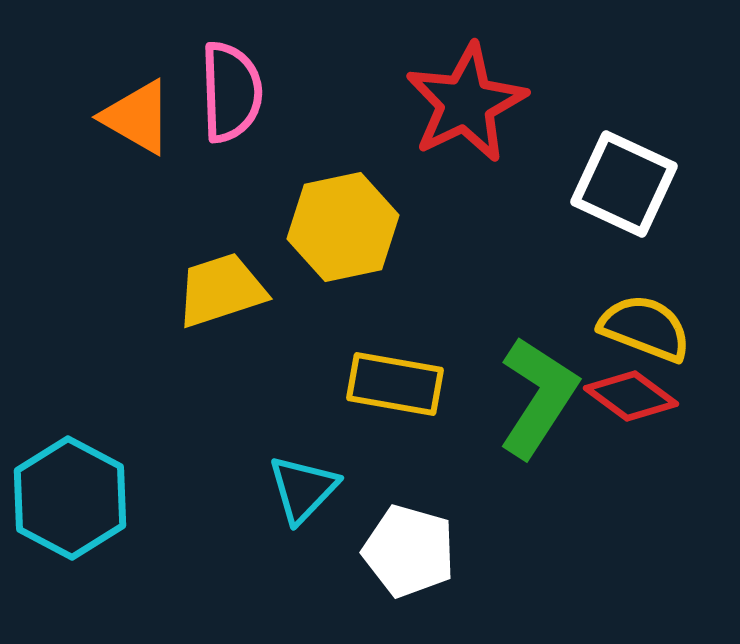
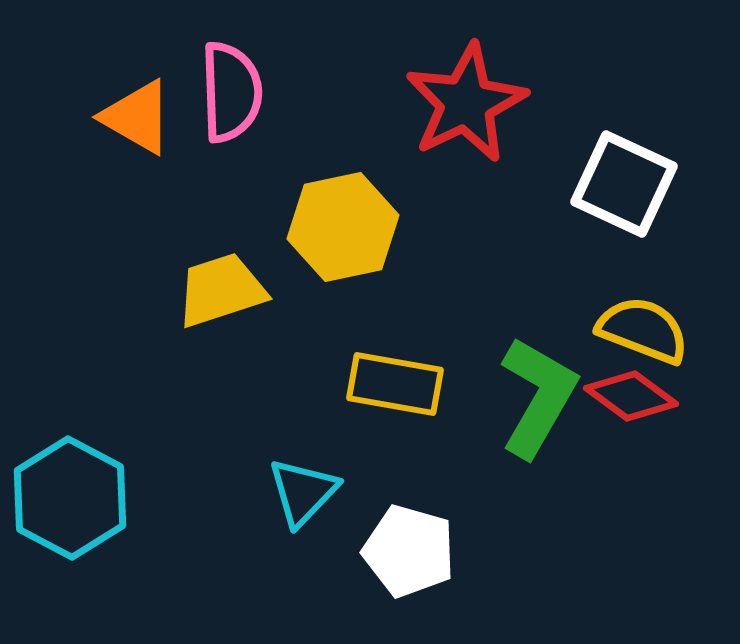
yellow semicircle: moved 2 px left, 2 px down
green L-shape: rotated 3 degrees counterclockwise
cyan triangle: moved 3 px down
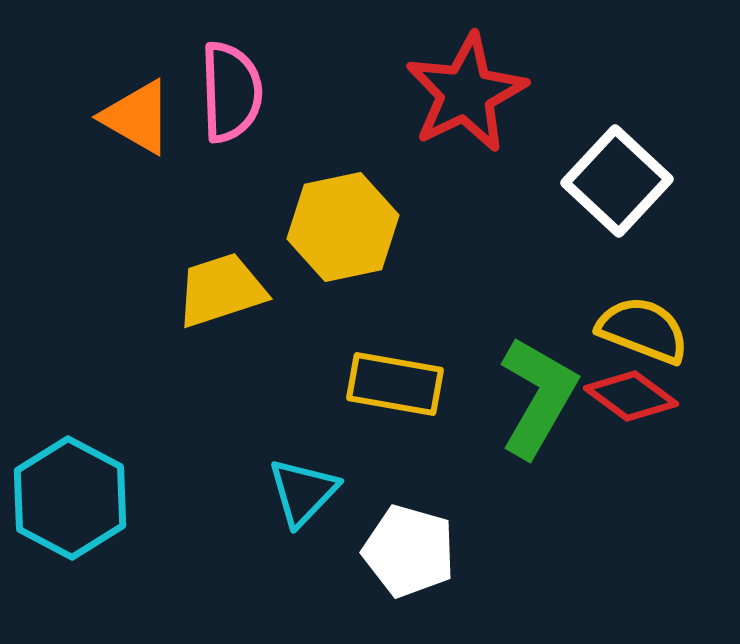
red star: moved 10 px up
white square: moved 7 px left, 3 px up; rotated 18 degrees clockwise
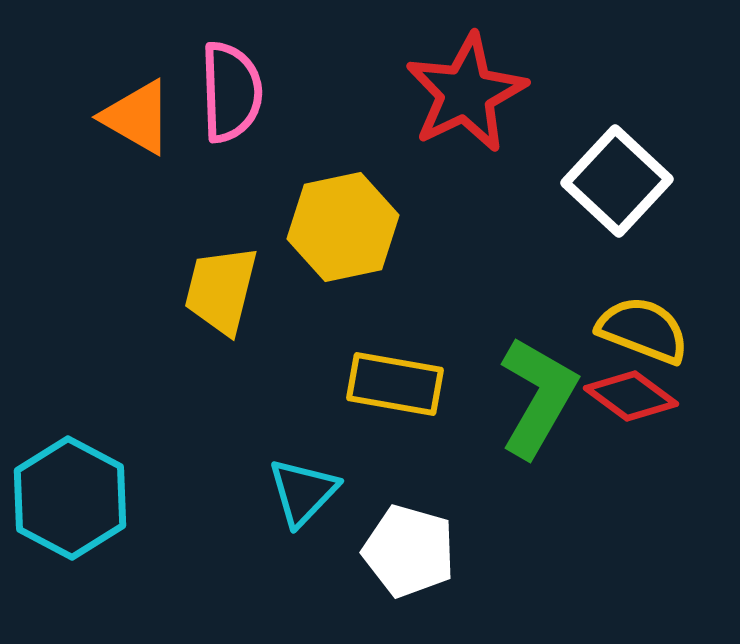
yellow trapezoid: rotated 58 degrees counterclockwise
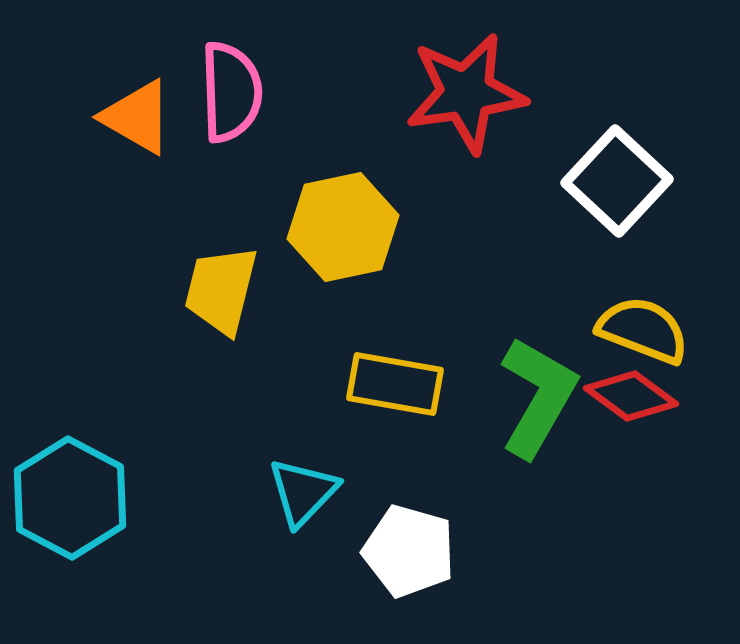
red star: rotated 18 degrees clockwise
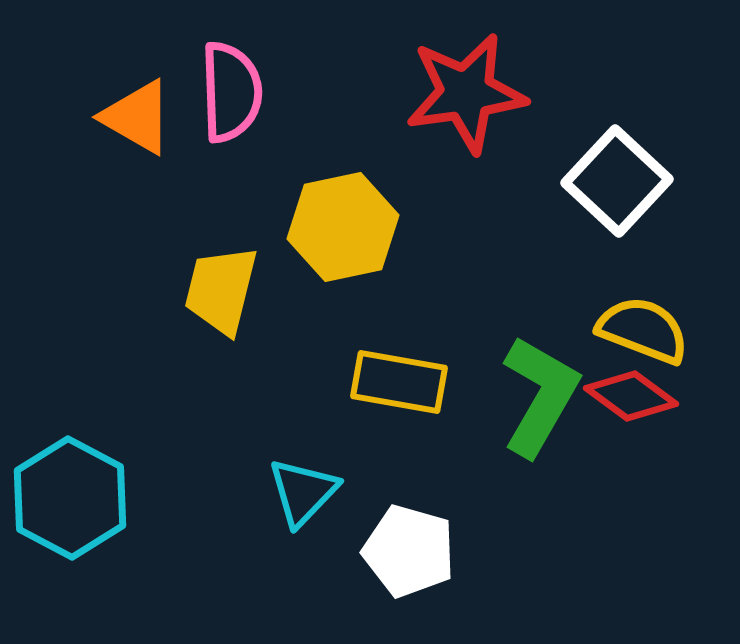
yellow rectangle: moved 4 px right, 2 px up
green L-shape: moved 2 px right, 1 px up
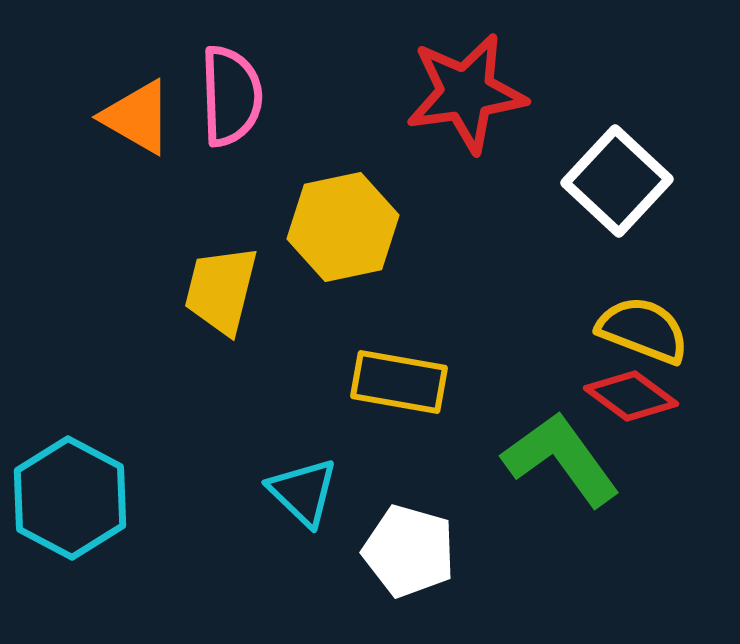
pink semicircle: moved 4 px down
green L-shape: moved 21 px right, 63 px down; rotated 66 degrees counterclockwise
cyan triangle: rotated 30 degrees counterclockwise
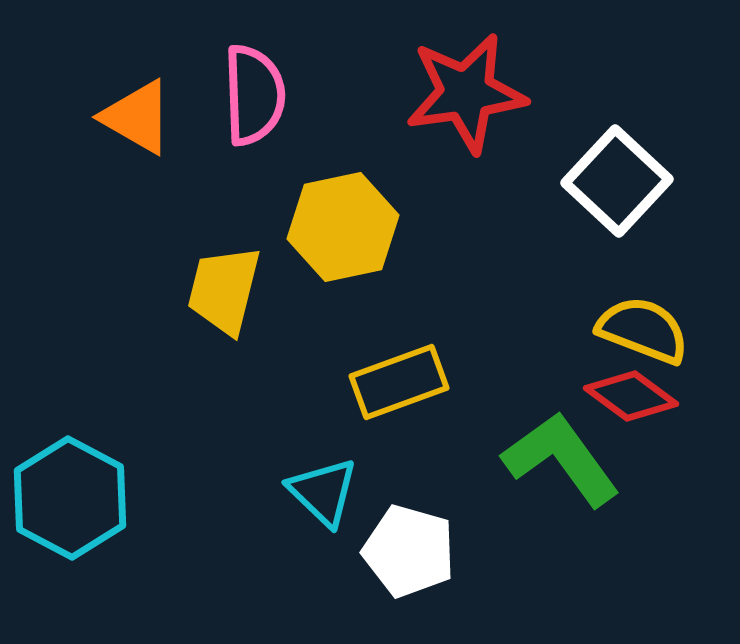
pink semicircle: moved 23 px right, 1 px up
yellow trapezoid: moved 3 px right
yellow rectangle: rotated 30 degrees counterclockwise
cyan triangle: moved 20 px right
